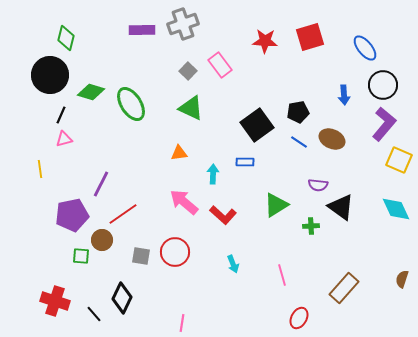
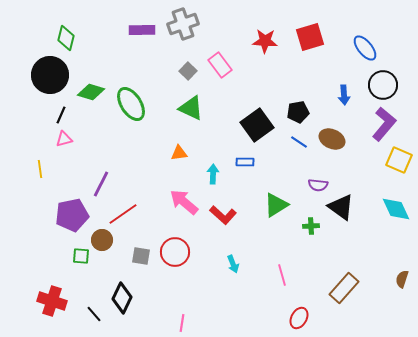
red cross at (55, 301): moved 3 px left
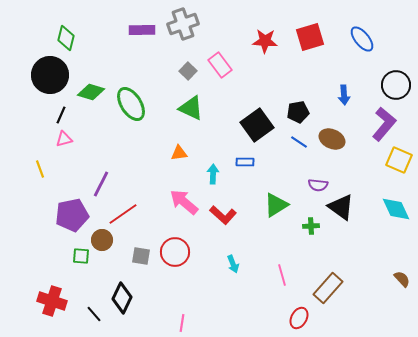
blue ellipse at (365, 48): moved 3 px left, 9 px up
black circle at (383, 85): moved 13 px right
yellow line at (40, 169): rotated 12 degrees counterclockwise
brown semicircle at (402, 279): rotated 120 degrees clockwise
brown rectangle at (344, 288): moved 16 px left
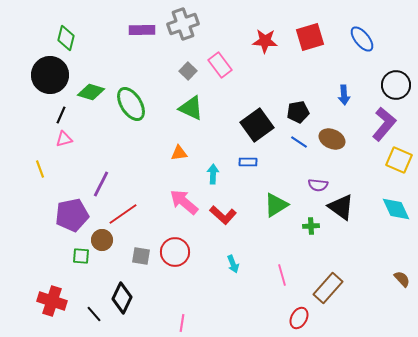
blue rectangle at (245, 162): moved 3 px right
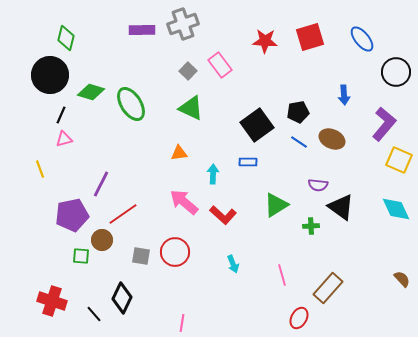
black circle at (396, 85): moved 13 px up
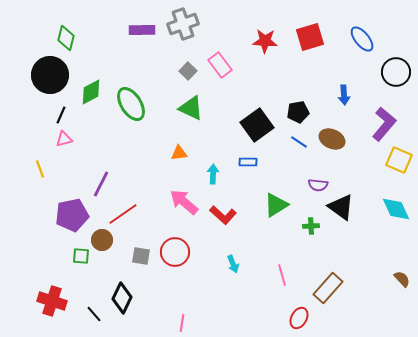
green diamond at (91, 92): rotated 44 degrees counterclockwise
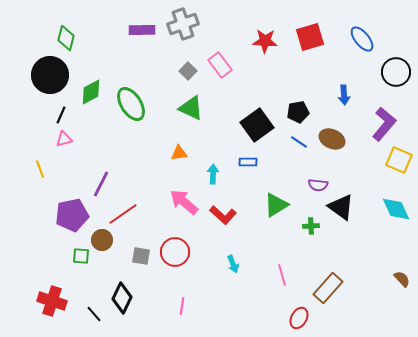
pink line at (182, 323): moved 17 px up
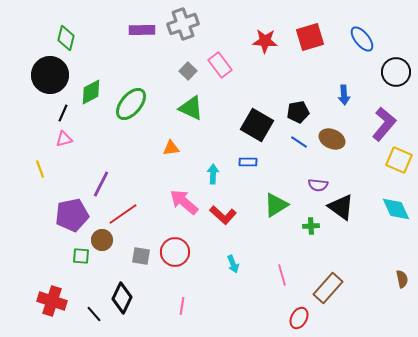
green ellipse at (131, 104): rotated 72 degrees clockwise
black line at (61, 115): moved 2 px right, 2 px up
black square at (257, 125): rotated 24 degrees counterclockwise
orange triangle at (179, 153): moved 8 px left, 5 px up
brown semicircle at (402, 279): rotated 30 degrees clockwise
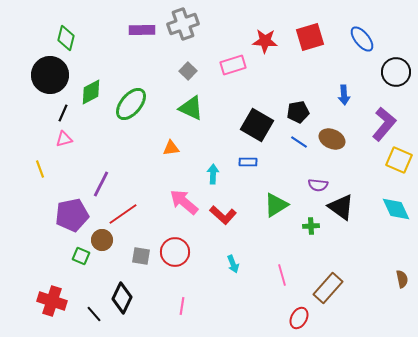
pink rectangle at (220, 65): moved 13 px right; rotated 70 degrees counterclockwise
green square at (81, 256): rotated 18 degrees clockwise
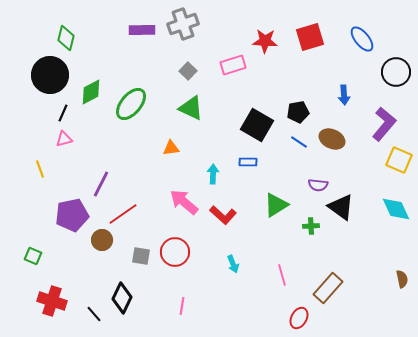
green square at (81, 256): moved 48 px left
